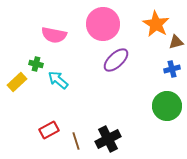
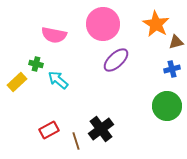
black cross: moved 7 px left, 10 px up; rotated 10 degrees counterclockwise
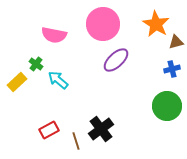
green cross: rotated 24 degrees clockwise
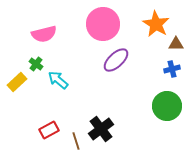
pink semicircle: moved 10 px left, 1 px up; rotated 25 degrees counterclockwise
brown triangle: moved 2 px down; rotated 14 degrees clockwise
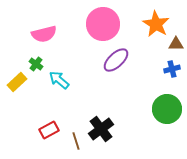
cyan arrow: moved 1 px right
green circle: moved 3 px down
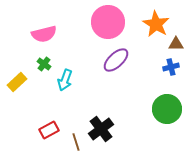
pink circle: moved 5 px right, 2 px up
green cross: moved 8 px right
blue cross: moved 1 px left, 2 px up
cyan arrow: moved 6 px right; rotated 110 degrees counterclockwise
brown line: moved 1 px down
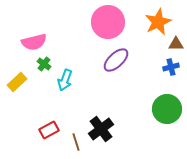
orange star: moved 2 px right, 2 px up; rotated 16 degrees clockwise
pink semicircle: moved 10 px left, 8 px down
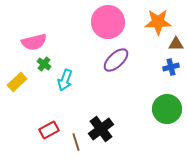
orange star: rotated 24 degrees clockwise
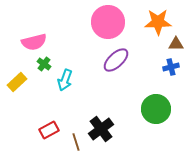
green circle: moved 11 px left
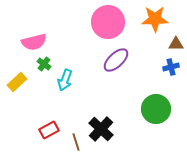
orange star: moved 3 px left, 3 px up
black cross: rotated 10 degrees counterclockwise
